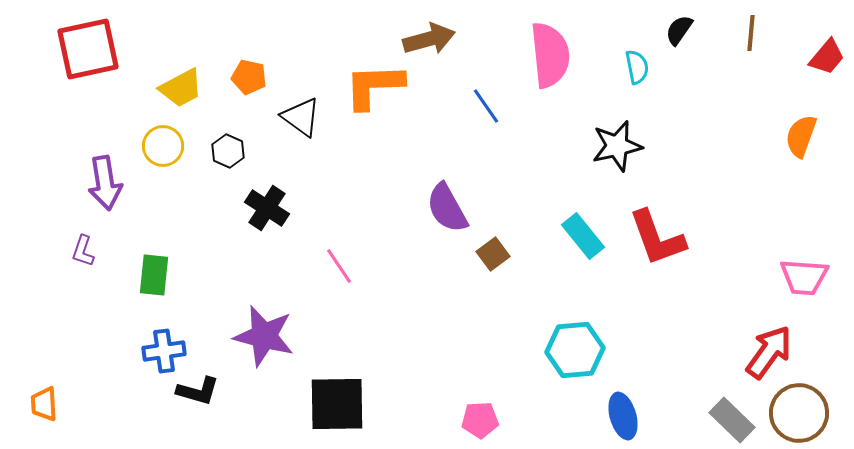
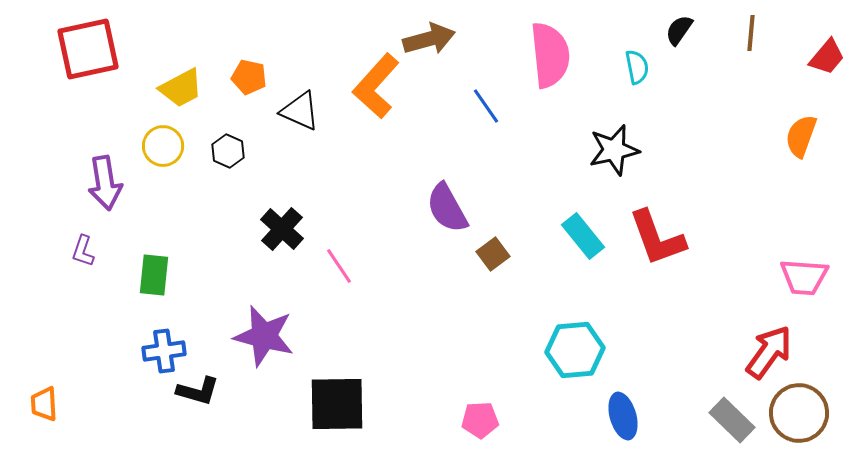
orange L-shape: moved 2 px right; rotated 46 degrees counterclockwise
black triangle: moved 1 px left, 6 px up; rotated 12 degrees counterclockwise
black star: moved 3 px left, 4 px down
black cross: moved 15 px right, 21 px down; rotated 9 degrees clockwise
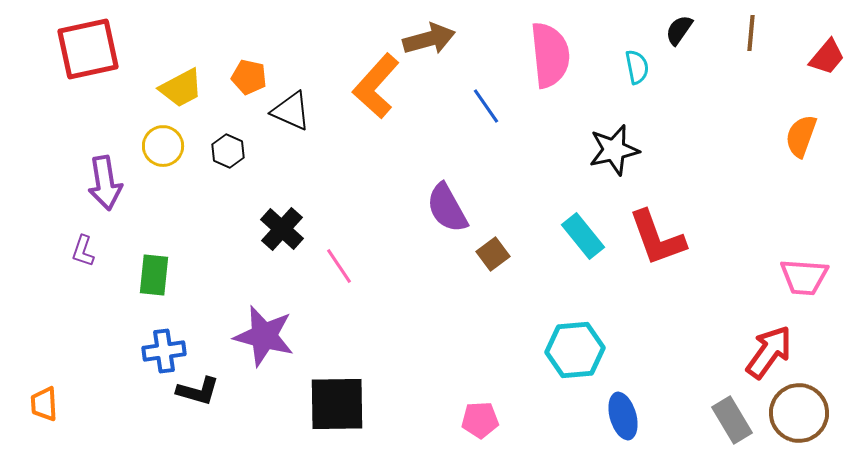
black triangle: moved 9 px left
gray rectangle: rotated 15 degrees clockwise
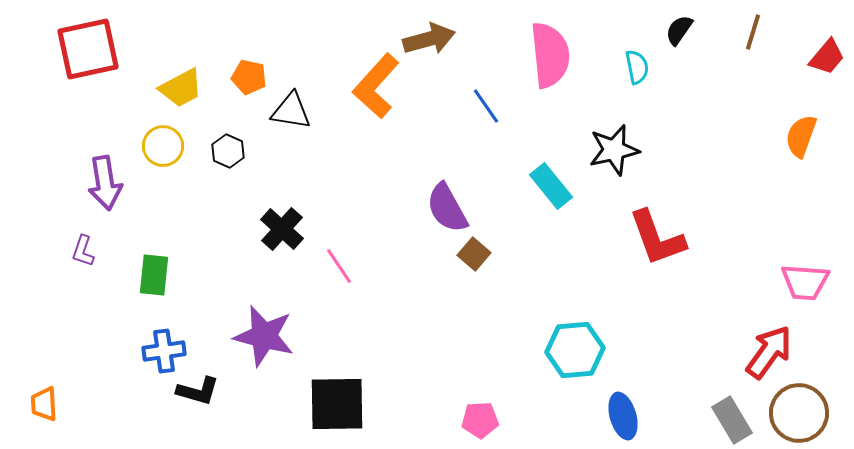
brown line: moved 2 px right, 1 px up; rotated 12 degrees clockwise
black triangle: rotated 15 degrees counterclockwise
cyan rectangle: moved 32 px left, 50 px up
brown square: moved 19 px left; rotated 12 degrees counterclockwise
pink trapezoid: moved 1 px right, 5 px down
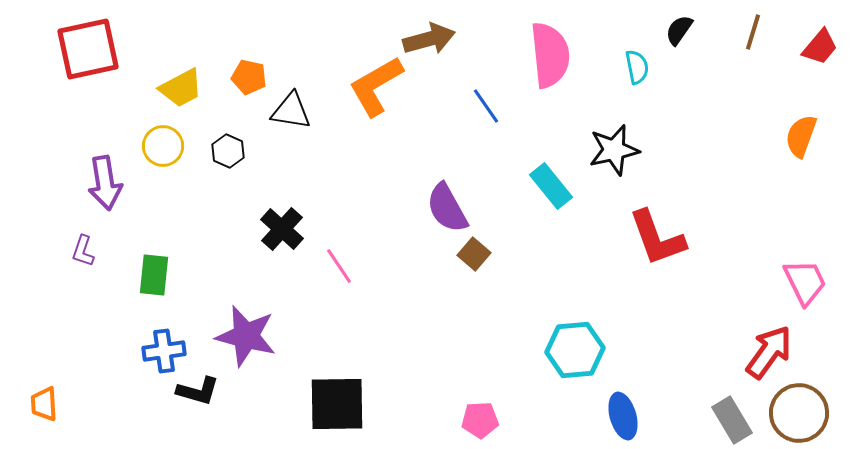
red trapezoid: moved 7 px left, 10 px up
orange L-shape: rotated 18 degrees clockwise
pink trapezoid: rotated 120 degrees counterclockwise
purple star: moved 18 px left
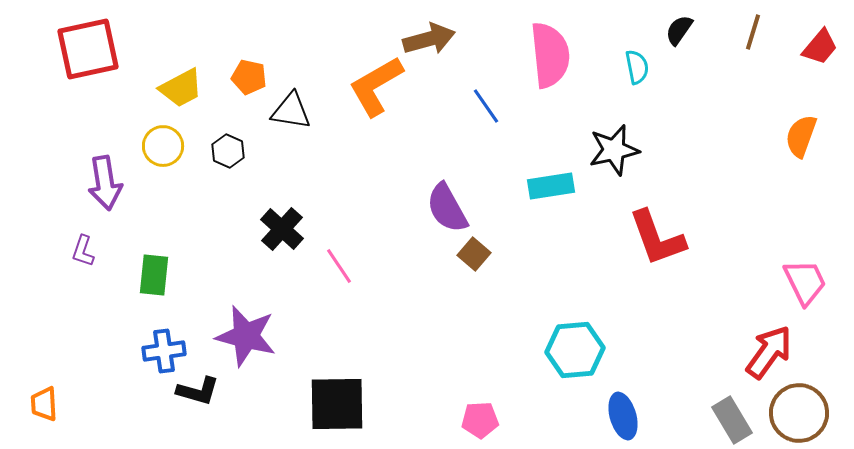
cyan rectangle: rotated 60 degrees counterclockwise
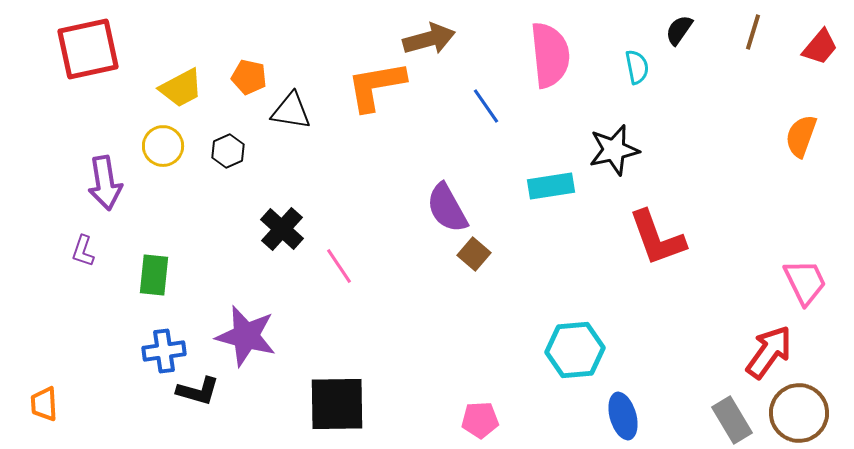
orange L-shape: rotated 20 degrees clockwise
black hexagon: rotated 12 degrees clockwise
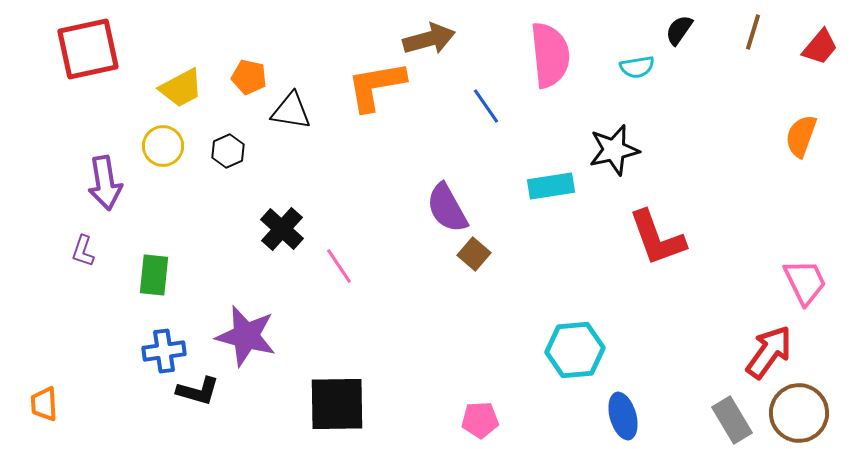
cyan semicircle: rotated 92 degrees clockwise
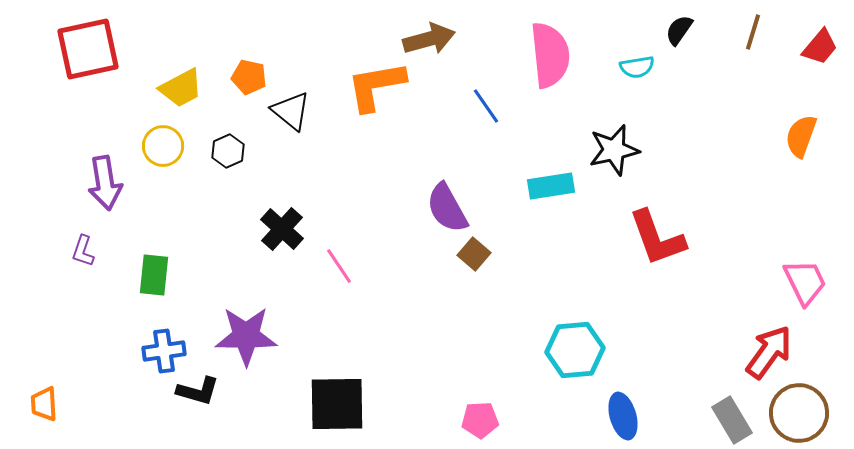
black triangle: rotated 30 degrees clockwise
purple star: rotated 14 degrees counterclockwise
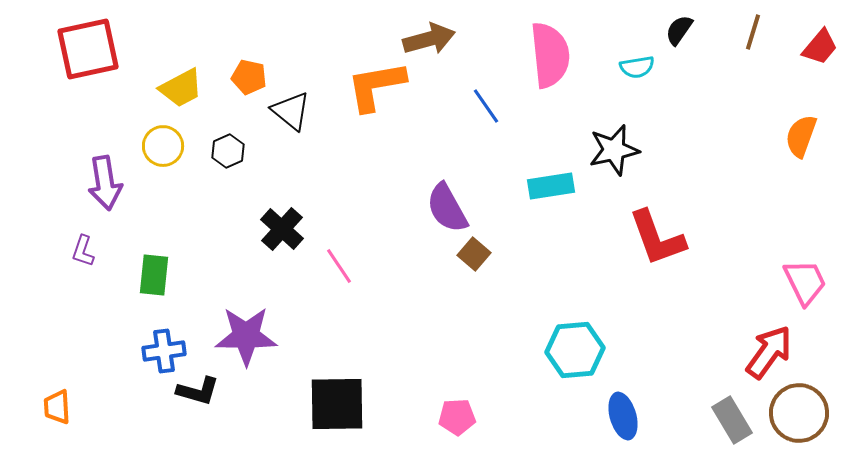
orange trapezoid: moved 13 px right, 3 px down
pink pentagon: moved 23 px left, 3 px up
